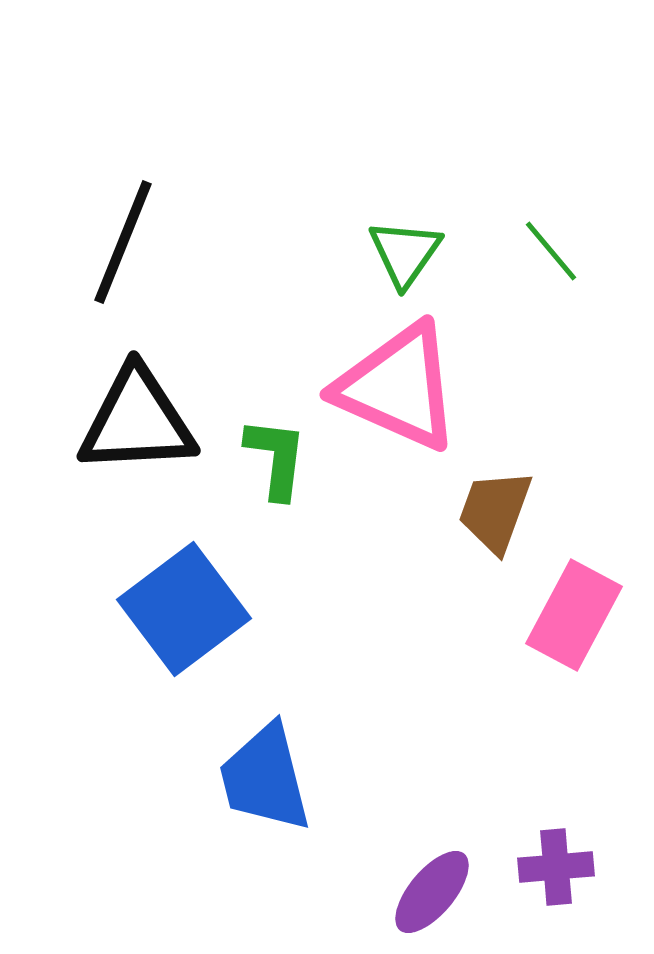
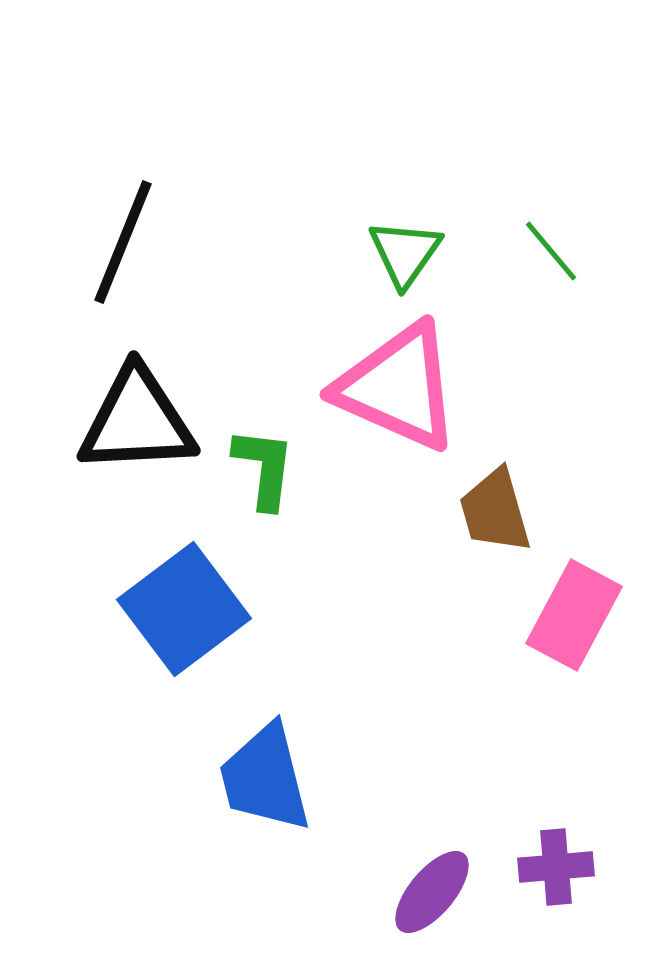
green L-shape: moved 12 px left, 10 px down
brown trapezoid: rotated 36 degrees counterclockwise
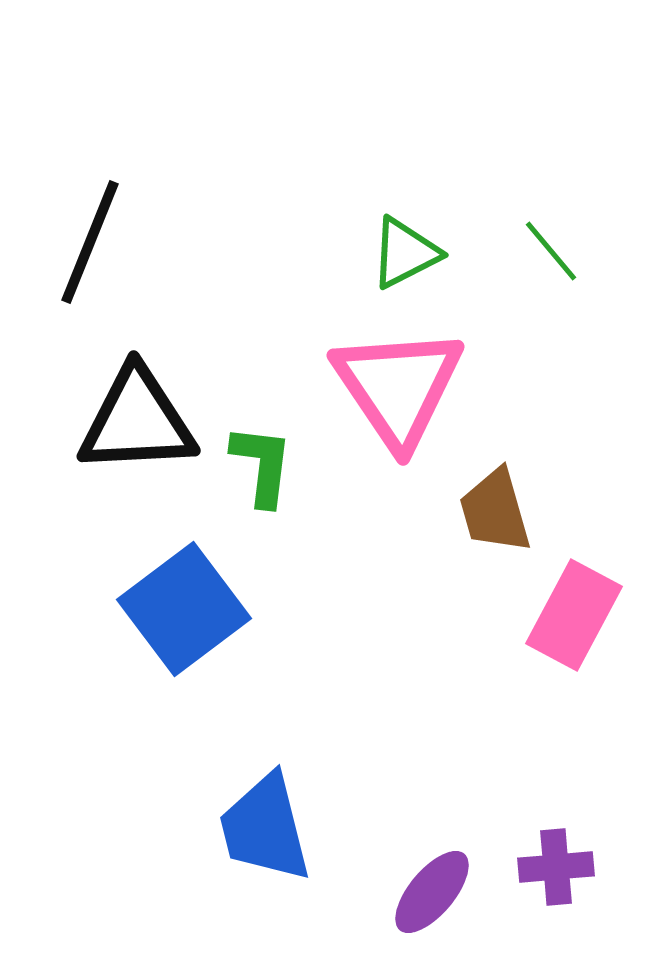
black line: moved 33 px left
green triangle: rotated 28 degrees clockwise
pink triangle: rotated 32 degrees clockwise
green L-shape: moved 2 px left, 3 px up
blue trapezoid: moved 50 px down
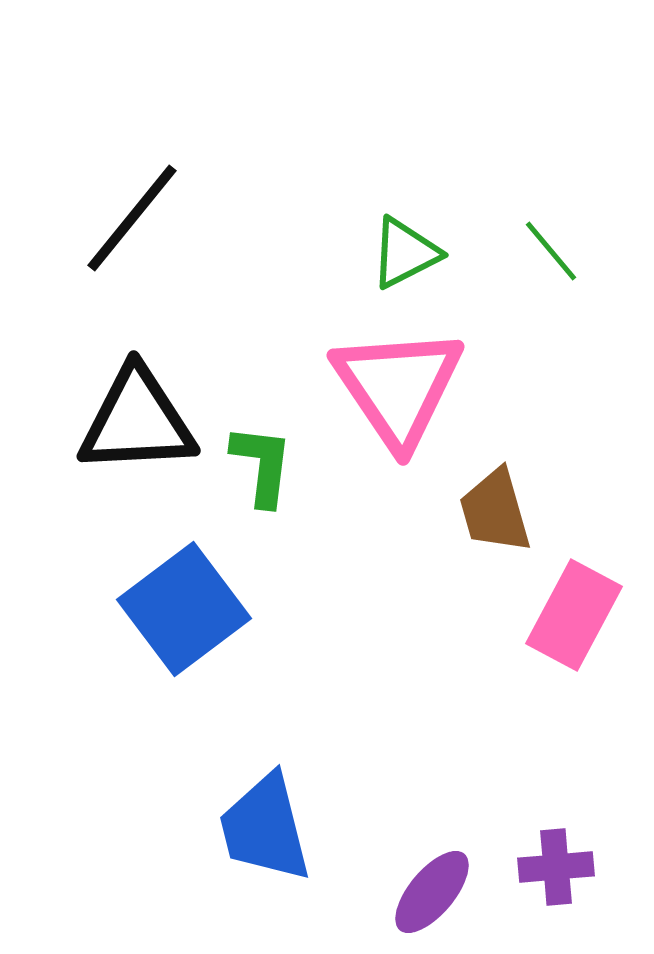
black line: moved 42 px right, 24 px up; rotated 17 degrees clockwise
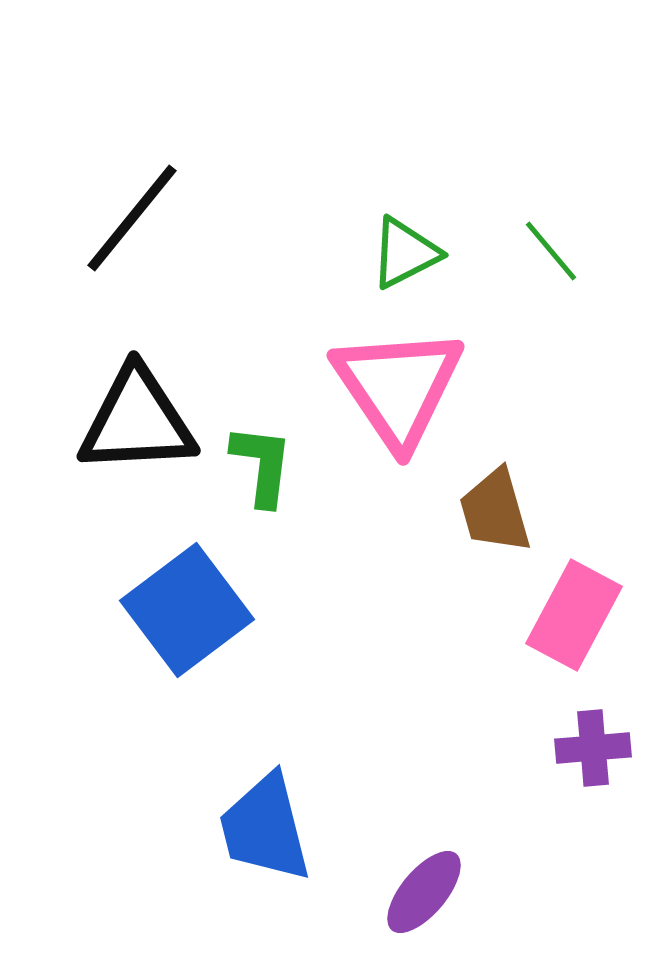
blue square: moved 3 px right, 1 px down
purple cross: moved 37 px right, 119 px up
purple ellipse: moved 8 px left
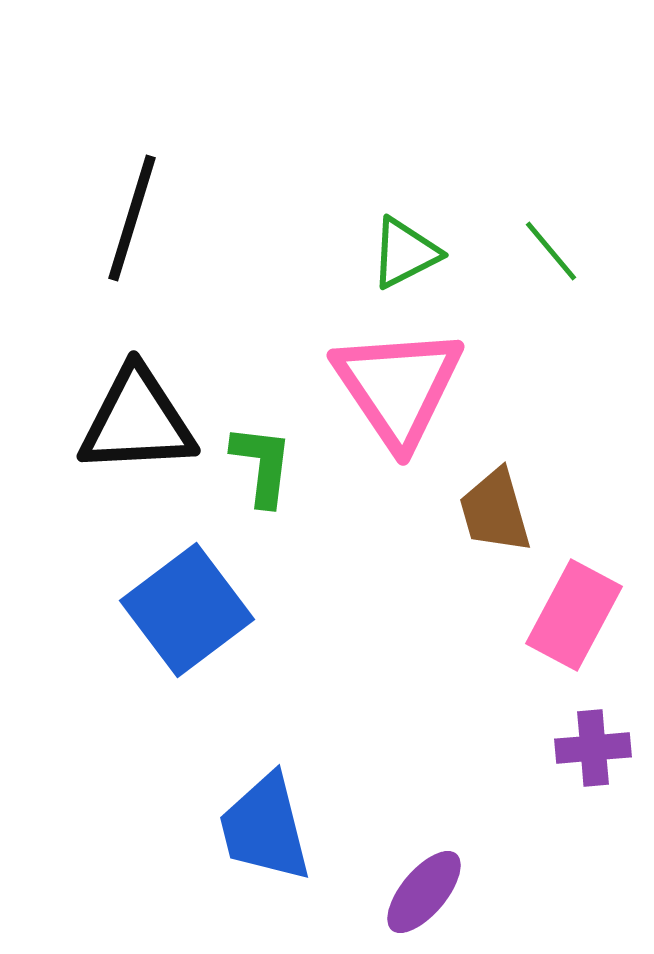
black line: rotated 22 degrees counterclockwise
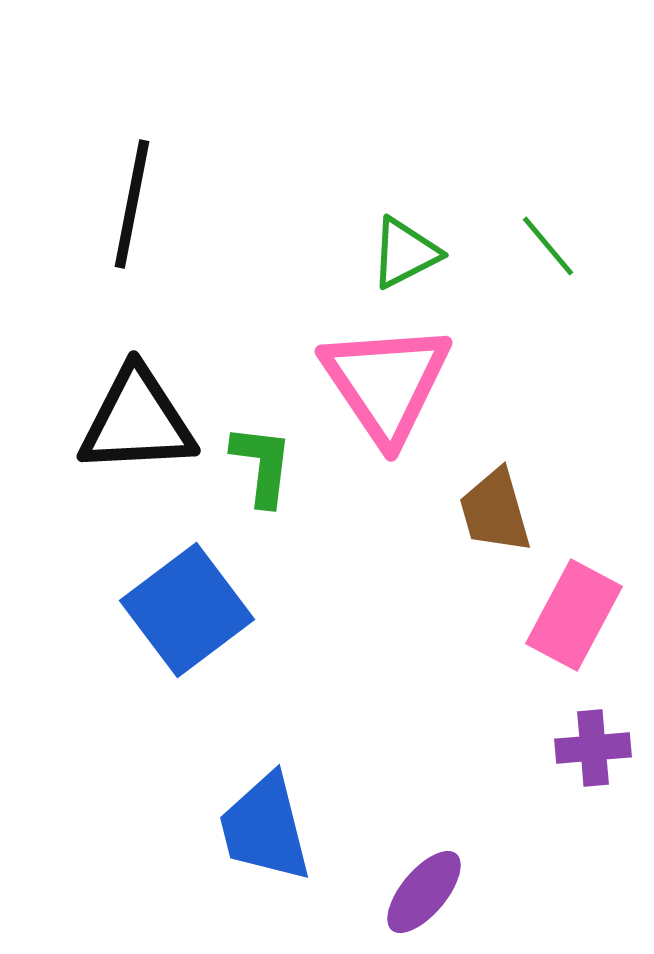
black line: moved 14 px up; rotated 6 degrees counterclockwise
green line: moved 3 px left, 5 px up
pink triangle: moved 12 px left, 4 px up
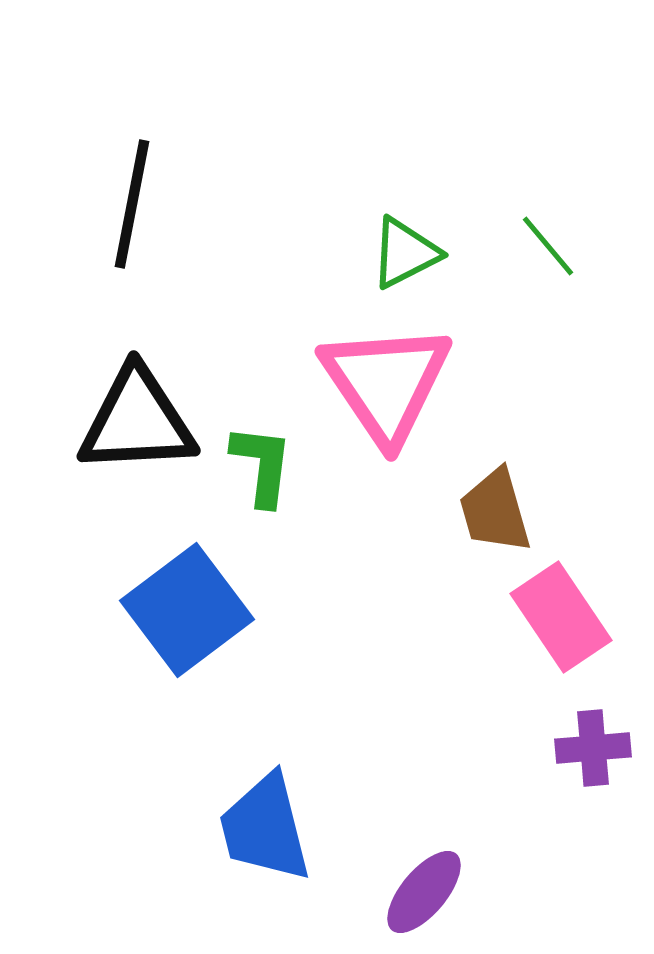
pink rectangle: moved 13 px left, 2 px down; rotated 62 degrees counterclockwise
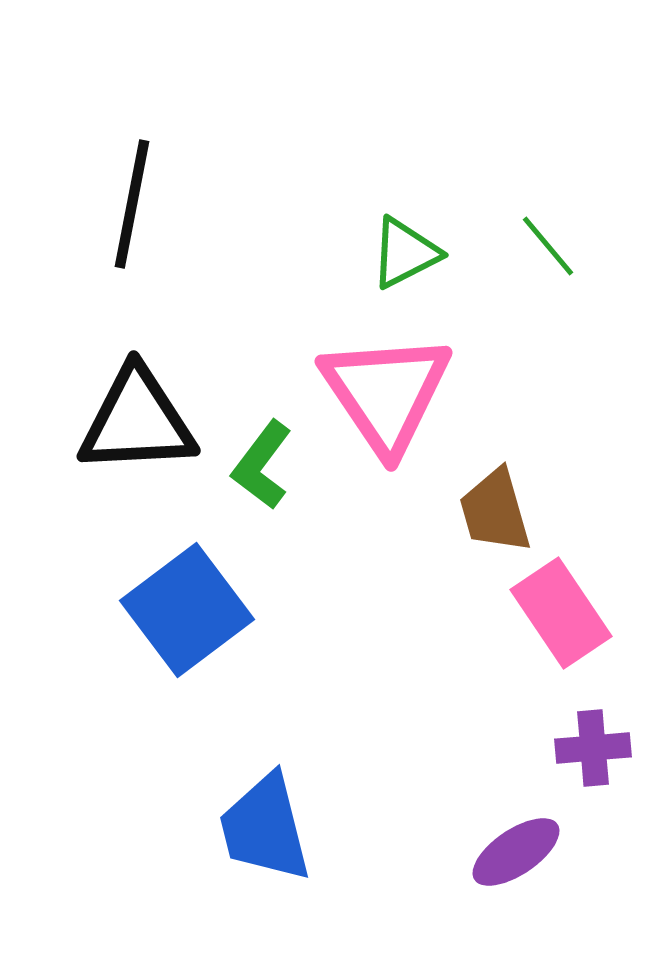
pink triangle: moved 10 px down
green L-shape: rotated 150 degrees counterclockwise
pink rectangle: moved 4 px up
purple ellipse: moved 92 px right, 40 px up; rotated 16 degrees clockwise
